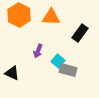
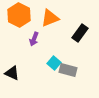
orange triangle: moved 1 px left, 1 px down; rotated 24 degrees counterclockwise
purple arrow: moved 4 px left, 12 px up
cyan square: moved 4 px left, 2 px down
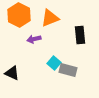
black rectangle: moved 2 px down; rotated 42 degrees counterclockwise
purple arrow: rotated 56 degrees clockwise
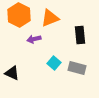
gray rectangle: moved 9 px right, 2 px up
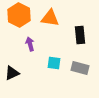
orange triangle: rotated 30 degrees clockwise
purple arrow: moved 4 px left, 5 px down; rotated 88 degrees clockwise
cyan square: rotated 32 degrees counterclockwise
gray rectangle: moved 3 px right
black triangle: rotated 49 degrees counterclockwise
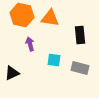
orange hexagon: moved 3 px right; rotated 15 degrees counterclockwise
cyan square: moved 3 px up
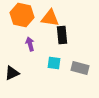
black rectangle: moved 18 px left
cyan square: moved 3 px down
